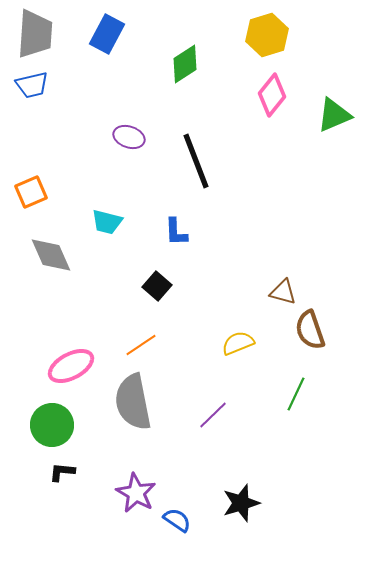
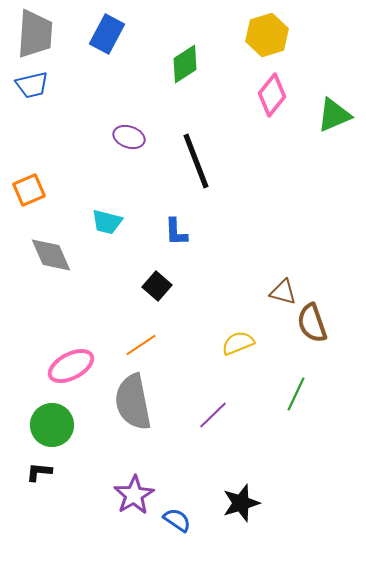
orange square: moved 2 px left, 2 px up
brown semicircle: moved 2 px right, 7 px up
black L-shape: moved 23 px left
purple star: moved 2 px left, 2 px down; rotated 12 degrees clockwise
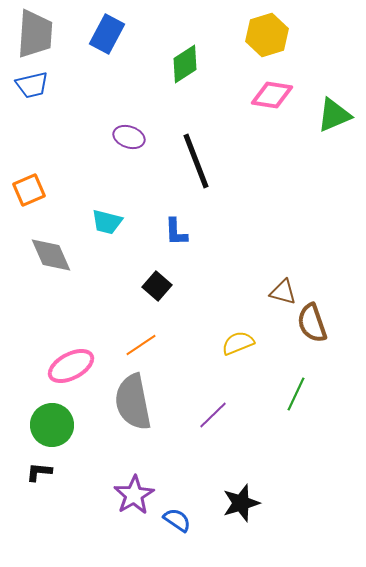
pink diamond: rotated 60 degrees clockwise
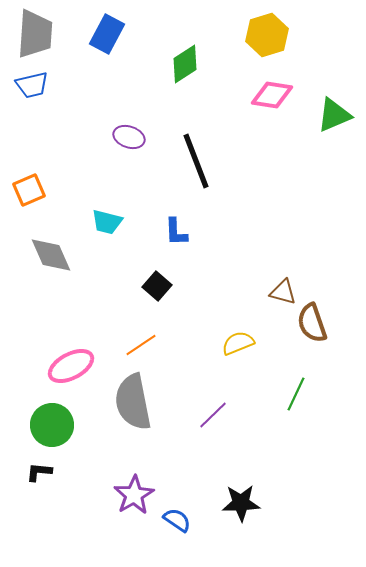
black star: rotated 15 degrees clockwise
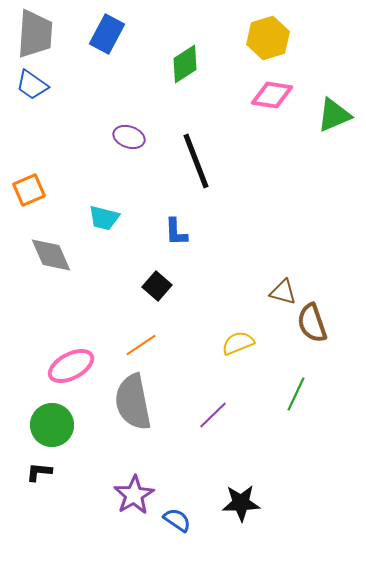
yellow hexagon: moved 1 px right, 3 px down
blue trapezoid: rotated 48 degrees clockwise
cyan trapezoid: moved 3 px left, 4 px up
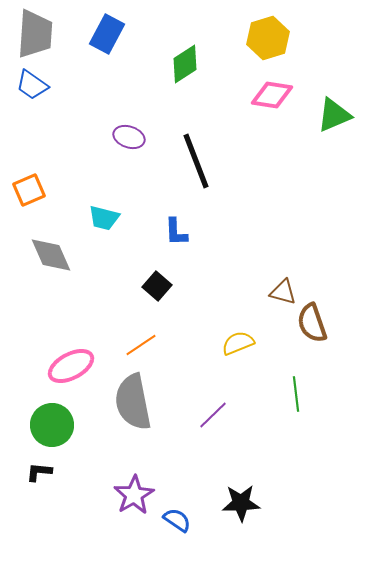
green line: rotated 32 degrees counterclockwise
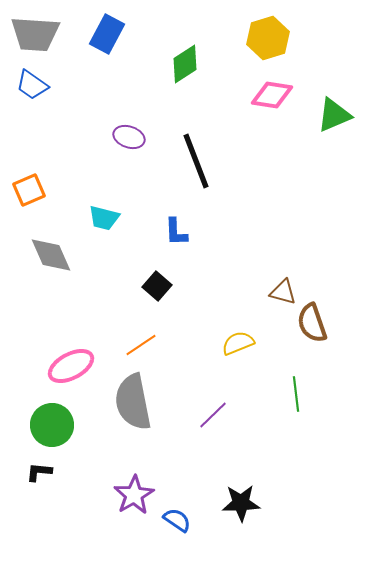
gray trapezoid: rotated 90 degrees clockwise
